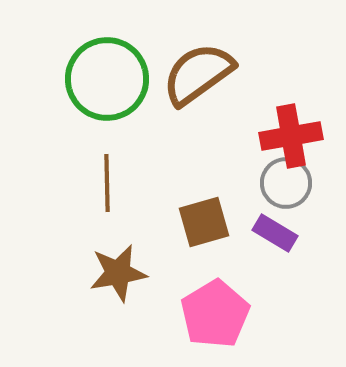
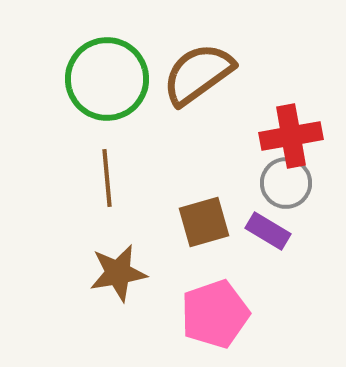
brown line: moved 5 px up; rotated 4 degrees counterclockwise
purple rectangle: moved 7 px left, 2 px up
pink pentagon: rotated 12 degrees clockwise
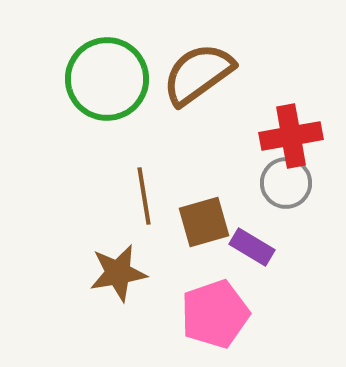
brown line: moved 37 px right, 18 px down; rotated 4 degrees counterclockwise
purple rectangle: moved 16 px left, 16 px down
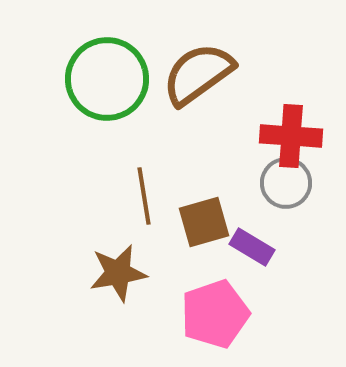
red cross: rotated 14 degrees clockwise
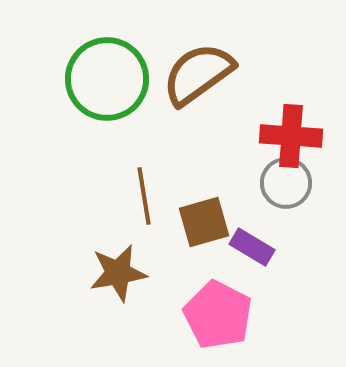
pink pentagon: moved 3 px right, 1 px down; rotated 26 degrees counterclockwise
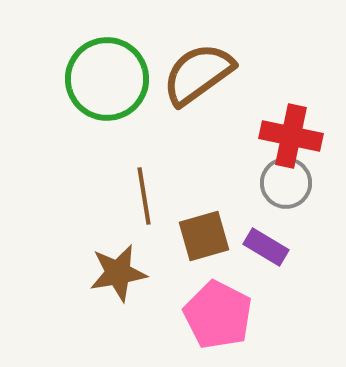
red cross: rotated 8 degrees clockwise
brown square: moved 14 px down
purple rectangle: moved 14 px right
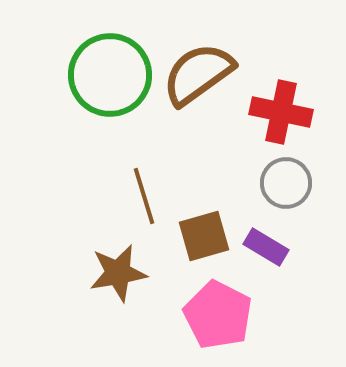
green circle: moved 3 px right, 4 px up
red cross: moved 10 px left, 24 px up
brown line: rotated 8 degrees counterclockwise
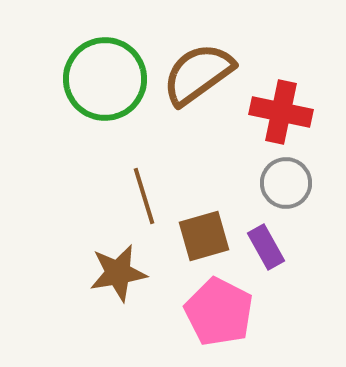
green circle: moved 5 px left, 4 px down
purple rectangle: rotated 30 degrees clockwise
pink pentagon: moved 1 px right, 3 px up
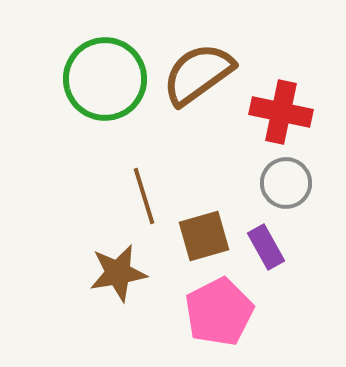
pink pentagon: rotated 18 degrees clockwise
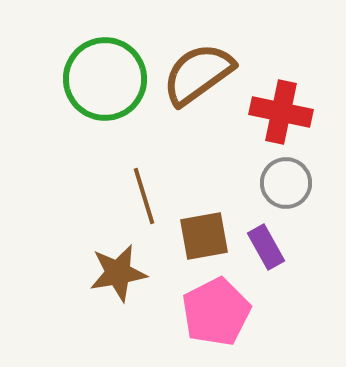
brown square: rotated 6 degrees clockwise
pink pentagon: moved 3 px left
